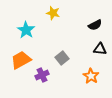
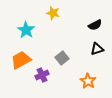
black triangle: moved 3 px left; rotated 24 degrees counterclockwise
orange star: moved 3 px left, 5 px down
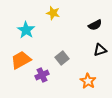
black triangle: moved 3 px right, 1 px down
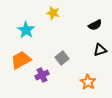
orange star: moved 1 px down
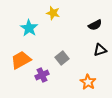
cyan star: moved 3 px right, 2 px up
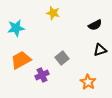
cyan star: moved 13 px left; rotated 30 degrees clockwise
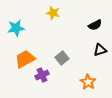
orange trapezoid: moved 4 px right, 1 px up
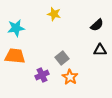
yellow star: moved 1 px right, 1 px down
black semicircle: moved 2 px right; rotated 16 degrees counterclockwise
black triangle: rotated 16 degrees clockwise
orange trapezoid: moved 10 px left, 3 px up; rotated 35 degrees clockwise
orange star: moved 18 px left, 5 px up
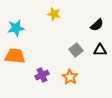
gray square: moved 14 px right, 8 px up
